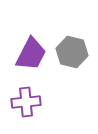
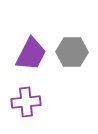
gray hexagon: rotated 12 degrees counterclockwise
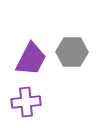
purple trapezoid: moved 5 px down
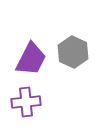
gray hexagon: moved 1 px right; rotated 24 degrees clockwise
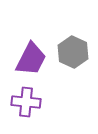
purple cross: rotated 12 degrees clockwise
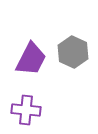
purple cross: moved 8 px down
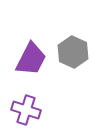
purple cross: rotated 12 degrees clockwise
